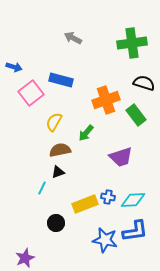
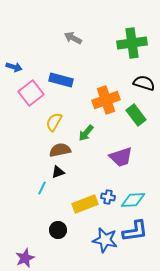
black circle: moved 2 px right, 7 px down
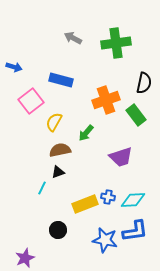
green cross: moved 16 px left
black semicircle: rotated 85 degrees clockwise
pink square: moved 8 px down
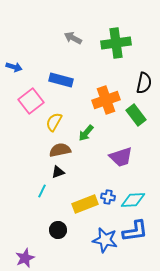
cyan line: moved 3 px down
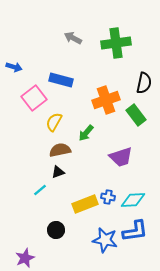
pink square: moved 3 px right, 3 px up
cyan line: moved 2 px left, 1 px up; rotated 24 degrees clockwise
black circle: moved 2 px left
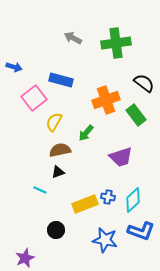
black semicircle: rotated 65 degrees counterclockwise
cyan line: rotated 64 degrees clockwise
cyan diamond: rotated 40 degrees counterclockwise
blue L-shape: moved 6 px right; rotated 28 degrees clockwise
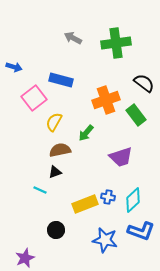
black triangle: moved 3 px left
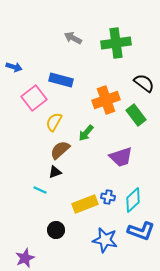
brown semicircle: rotated 30 degrees counterclockwise
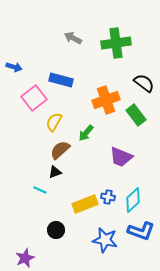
purple trapezoid: rotated 40 degrees clockwise
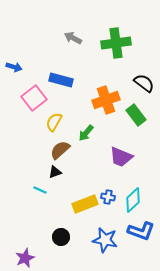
black circle: moved 5 px right, 7 px down
